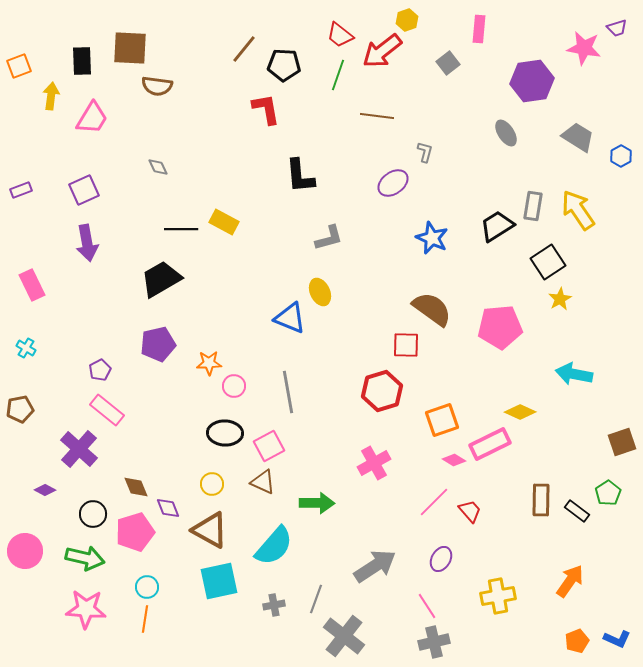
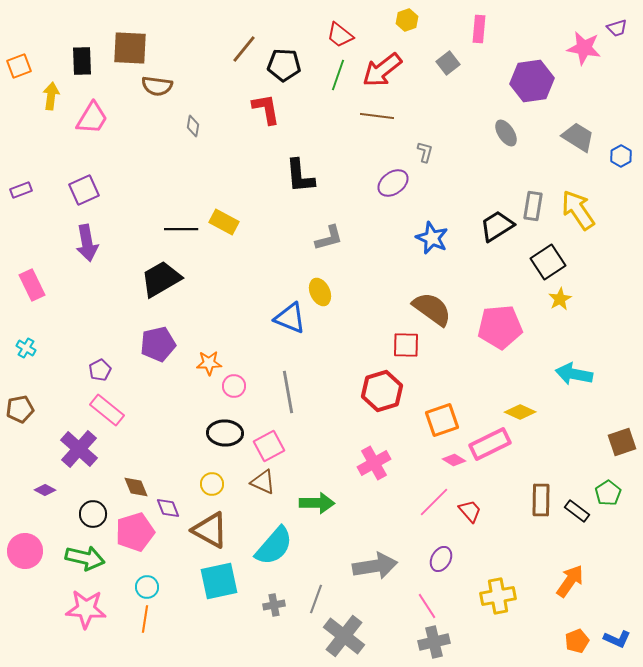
red arrow at (382, 51): moved 19 px down
gray diamond at (158, 167): moved 35 px right, 41 px up; rotated 35 degrees clockwise
gray arrow at (375, 566): rotated 24 degrees clockwise
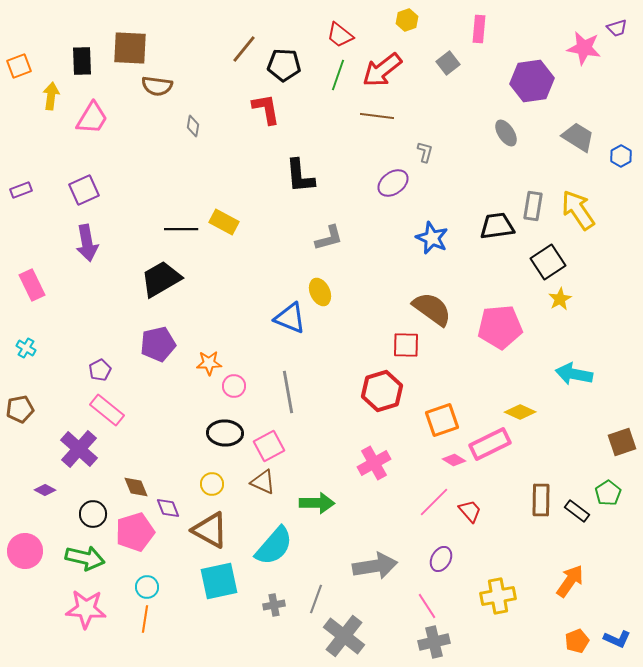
black trapezoid at (497, 226): rotated 24 degrees clockwise
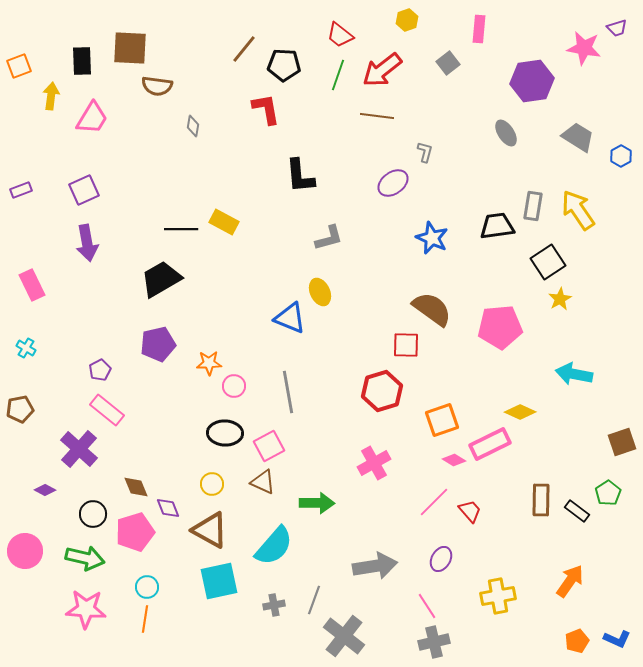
gray line at (316, 599): moved 2 px left, 1 px down
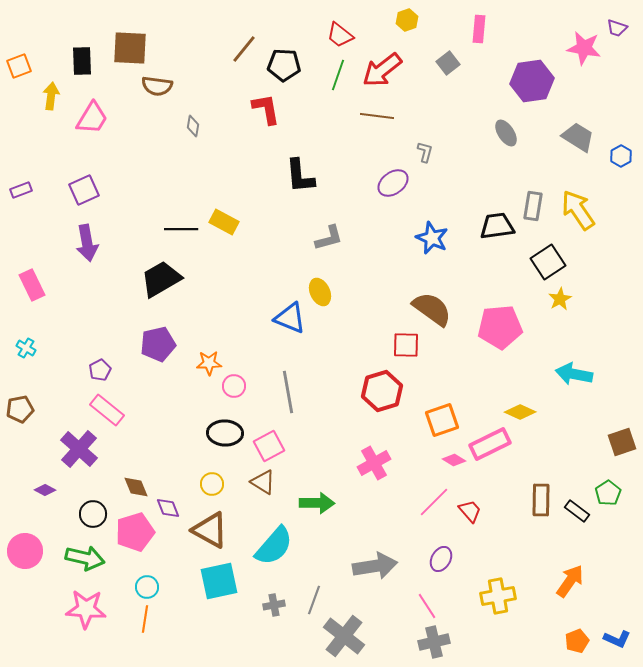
purple trapezoid at (617, 28): rotated 35 degrees clockwise
brown triangle at (263, 482): rotated 8 degrees clockwise
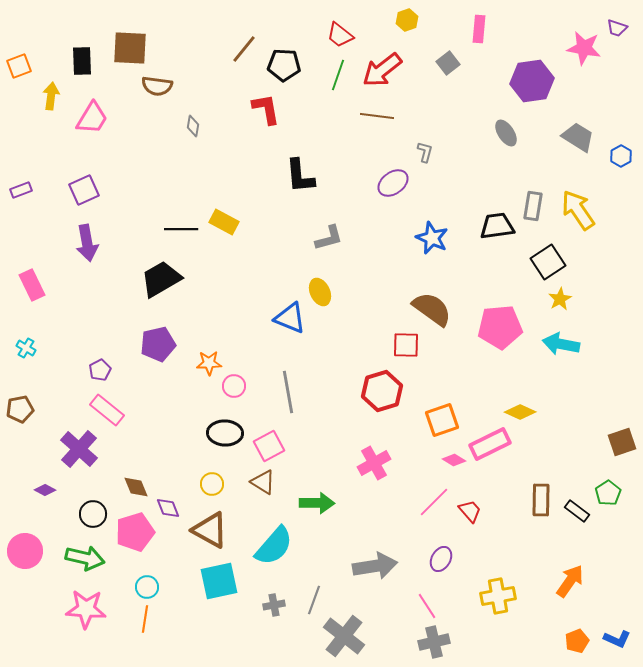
cyan arrow at (574, 374): moved 13 px left, 30 px up
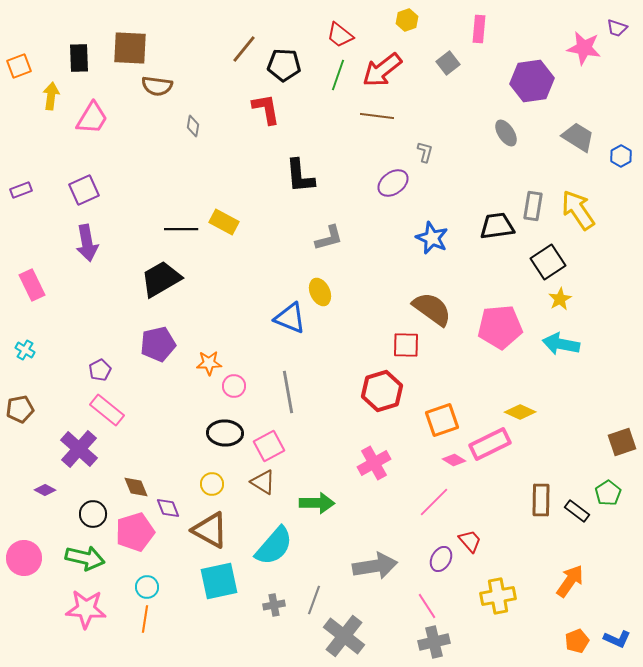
black rectangle at (82, 61): moved 3 px left, 3 px up
cyan cross at (26, 348): moved 1 px left, 2 px down
red trapezoid at (470, 511): moved 30 px down
pink circle at (25, 551): moved 1 px left, 7 px down
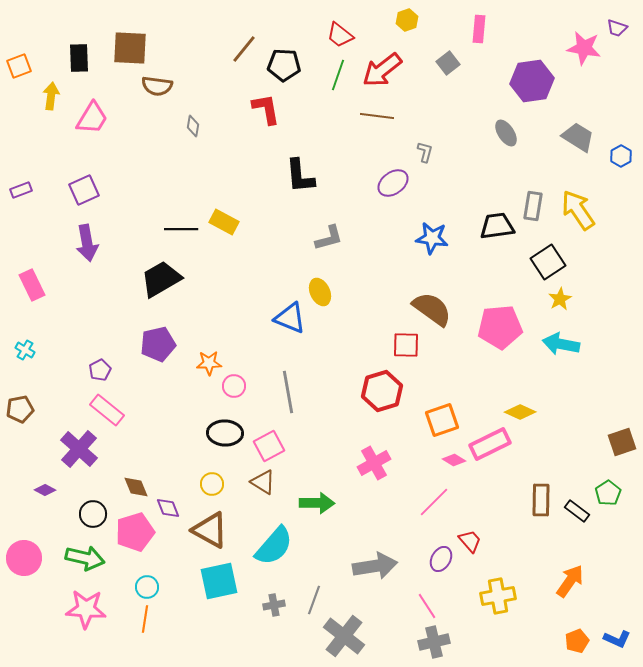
blue star at (432, 238): rotated 16 degrees counterclockwise
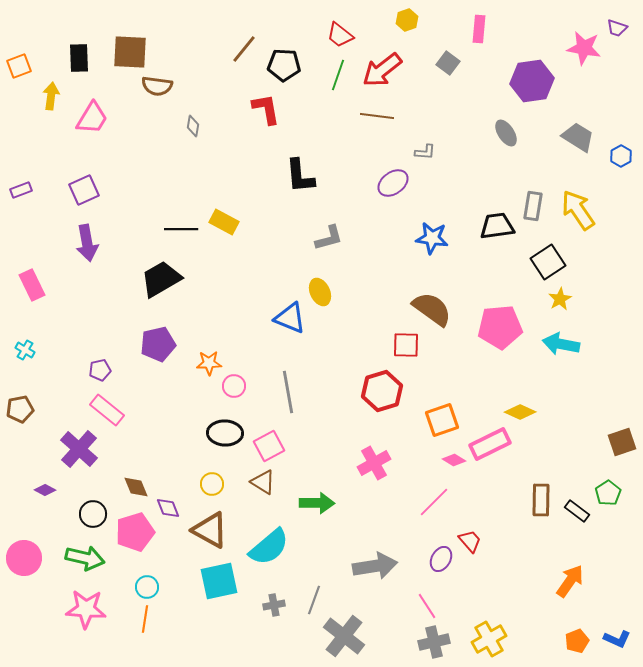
brown square at (130, 48): moved 4 px down
gray square at (448, 63): rotated 15 degrees counterclockwise
gray L-shape at (425, 152): rotated 80 degrees clockwise
purple pentagon at (100, 370): rotated 15 degrees clockwise
cyan semicircle at (274, 546): moved 5 px left, 1 px down; rotated 9 degrees clockwise
yellow cross at (498, 596): moved 9 px left, 43 px down; rotated 20 degrees counterclockwise
